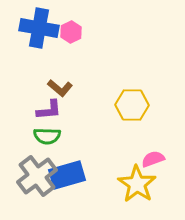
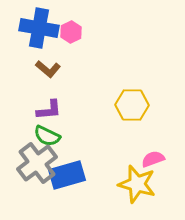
brown L-shape: moved 12 px left, 19 px up
green semicircle: rotated 24 degrees clockwise
gray cross: moved 13 px up
yellow star: rotated 18 degrees counterclockwise
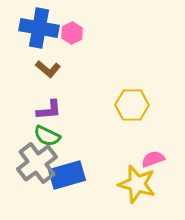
pink hexagon: moved 1 px right, 1 px down
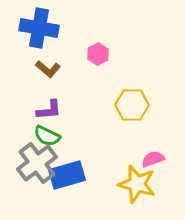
pink hexagon: moved 26 px right, 21 px down
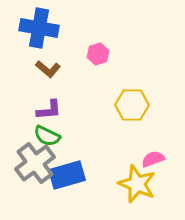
pink hexagon: rotated 10 degrees clockwise
gray cross: moved 2 px left
yellow star: rotated 6 degrees clockwise
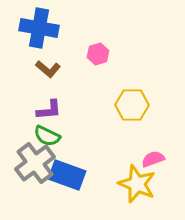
blue rectangle: rotated 36 degrees clockwise
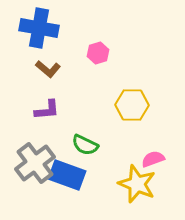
pink hexagon: moved 1 px up
purple L-shape: moved 2 px left
green semicircle: moved 38 px right, 9 px down
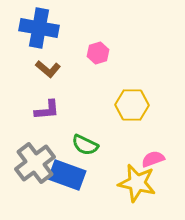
yellow star: moved 1 px up; rotated 9 degrees counterclockwise
